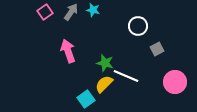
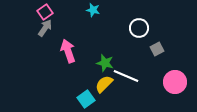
gray arrow: moved 26 px left, 16 px down
white circle: moved 1 px right, 2 px down
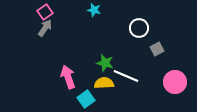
cyan star: moved 1 px right
pink arrow: moved 26 px down
yellow semicircle: moved 1 px up; rotated 42 degrees clockwise
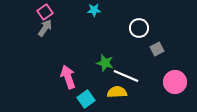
cyan star: rotated 16 degrees counterclockwise
yellow semicircle: moved 13 px right, 9 px down
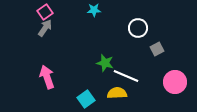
white circle: moved 1 px left
pink arrow: moved 21 px left
yellow semicircle: moved 1 px down
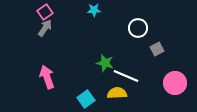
pink circle: moved 1 px down
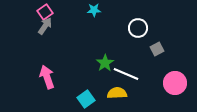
gray arrow: moved 2 px up
green star: rotated 24 degrees clockwise
white line: moved 2 px up
